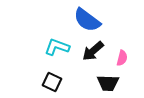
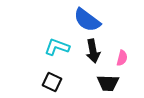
black arrow: rotated 60 degrees counterclockwise
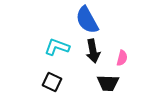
blue semicircle: rotated 24 degrees clockwise
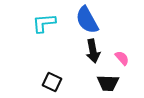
cyan L-shape: moved 13 px left, 24 px up; rotated 25 degrees counterclockwise
pink semicircle: rotated 56 degrees counterclockwise
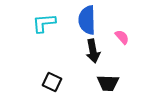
blue semicircle: rotated 28 degrees clockwise
pink semicircle: moved 21 px up
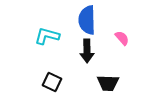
cyan L-shape: moved 3 px right, 13 px down; rotated 20 degrees clockwise
pink semicircle: moved 1 px down
black arrow: moved 6 px left; rotated 10 degrees clockwise
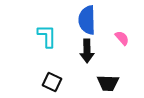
cyan L-shape: rotated 75 degrees clockwise
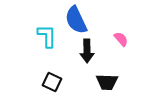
blue semicircle: moved 11 px left; rotated 24 degrees counterclockwise
pink semicircle: moved 1 px left, 1 px down
black trapezoid: moved 1 px left, 1 px up
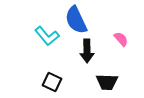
cyan L-shape: rotated 140 degrees clockwise
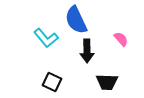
cyan L-shape: moved 1 px left, 2 px down
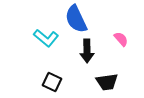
blue semicircle: moved 1 px up
cyan L-shape: rotated 10 degrees counterclockwise
black trapezoid: rotated 10 degrees counterclockwise
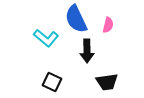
pink semicircle: moved 13 px left, 14 px up; rotated 56 degrees clockwise
